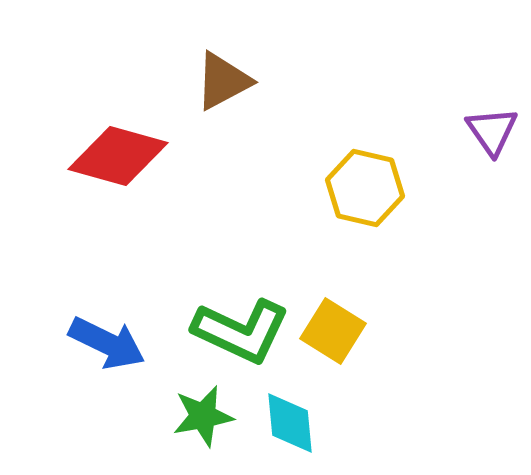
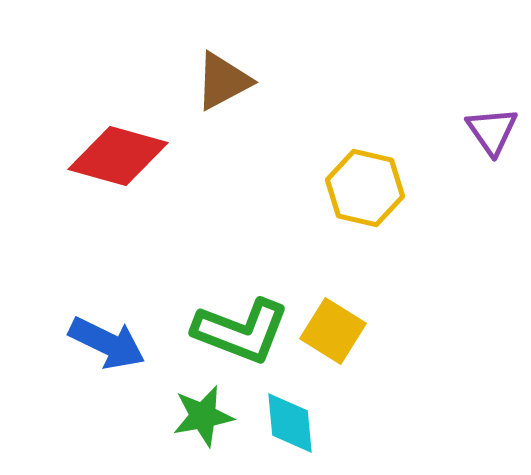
green L-shape: rotated 4 degrees counterclockwise
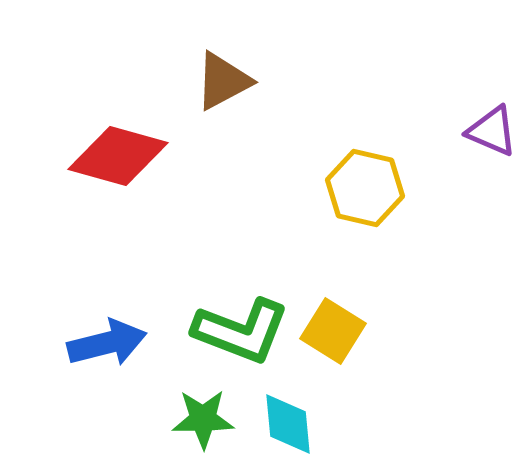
purple triangle: rotated 32 degrees counterclockwise
blue arrow: rotated 40 degrees counterclockwise
green star: moved 3 px down; rotated 10 degrees clockwise
cyan diamond: moved 2 px left, 1 px down
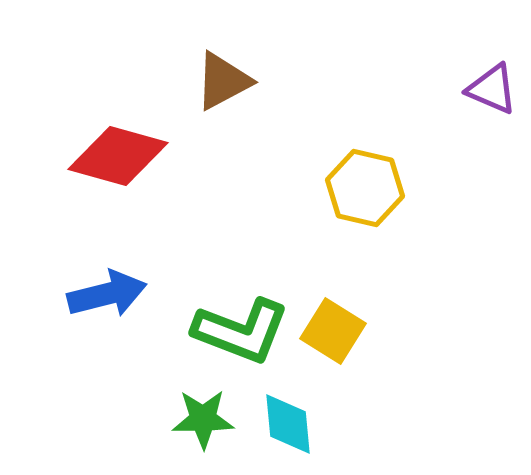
purple triangle: moved 42 px up
blue arrow: moved 49 px up
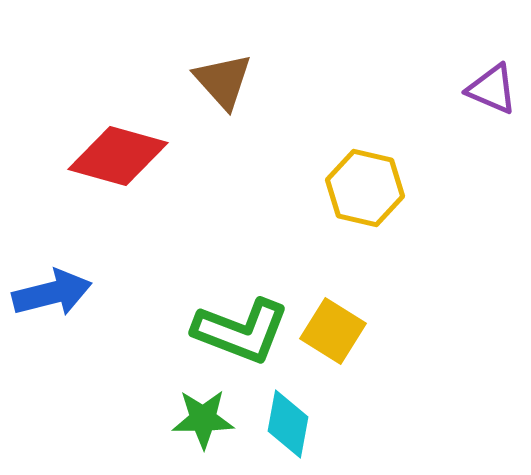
brown triangle: rotated 44 degrees counterclockwise
blue arrow: moved 55 px left, 1 px up
cyan diamond: rotated 16 degrees clockwise
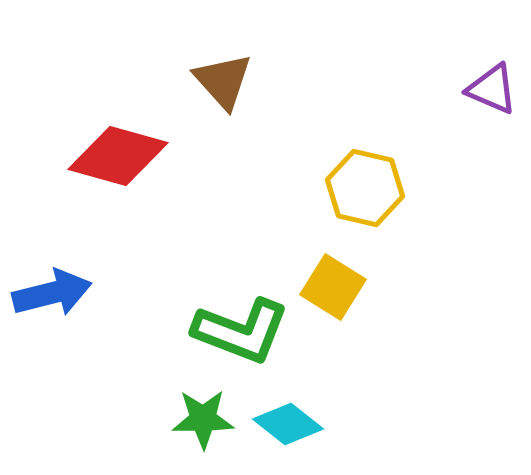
yellow square: moved 44 px up
cyan diamond: rotated 62 degrees counterclockwise
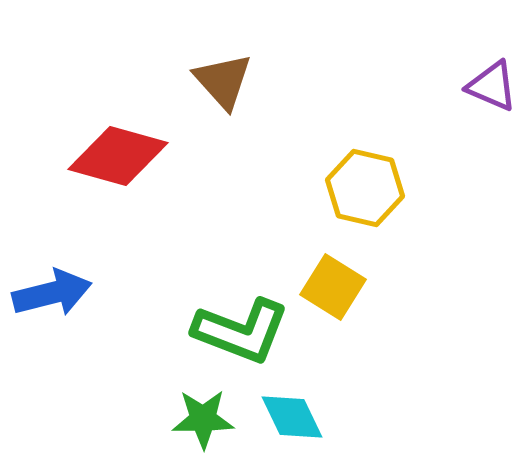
purple triangle: moved 3 px up
cyan diamond: moved 4 px right, 7 px up; rotated 26 degrees clockwise
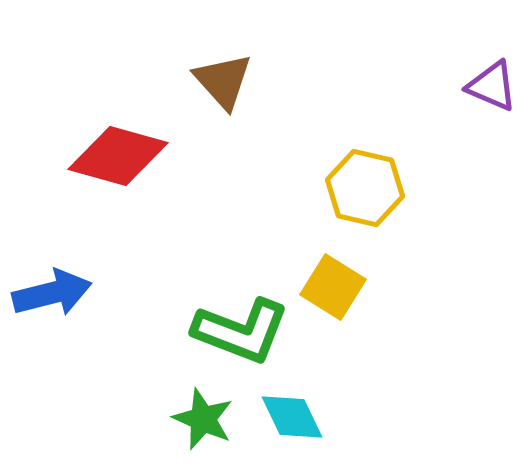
green star: rotated 24 degrees clockwise
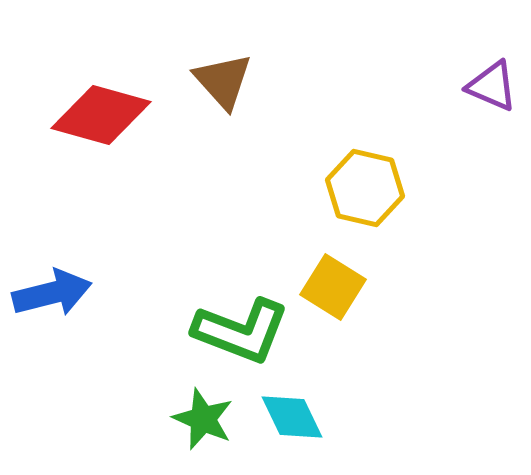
red diamond: moved 17 px left, 41 px up
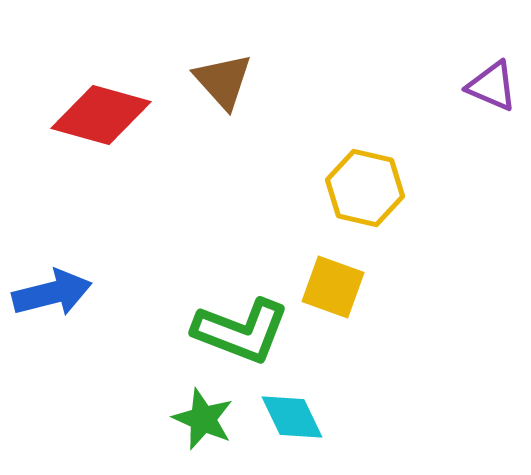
yellow square: rotated 12 degrees counterclockwise
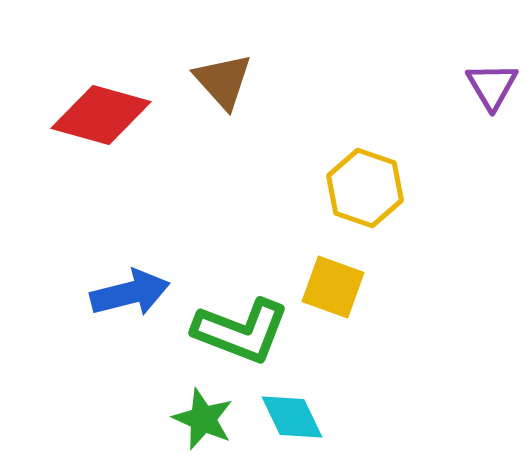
purple triangle: rotated 36 degrees clockwise
yellow hexagon: rotated 6 degrees clockwise
blue arrow: moved 78 px right
